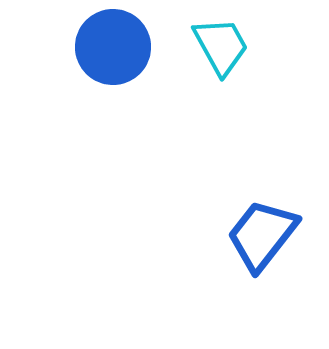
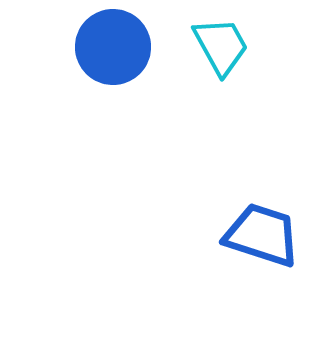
blue trapezoid: rotated 70 degrees clockwise
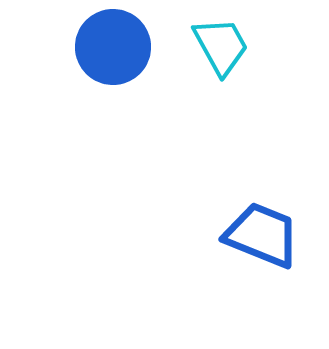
blue trapezoid: rotated 4 degrees clockwise
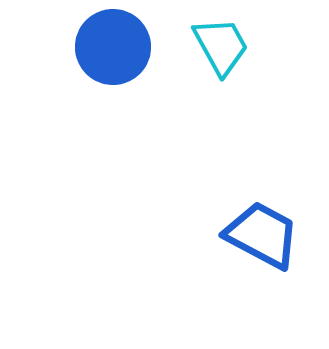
blue trapezoid: rotated 6 degrees clockwise
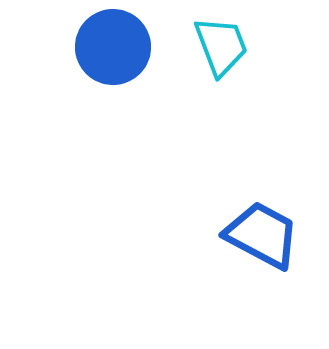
cyan trapezoid: rotated 8 degrees clockwise
